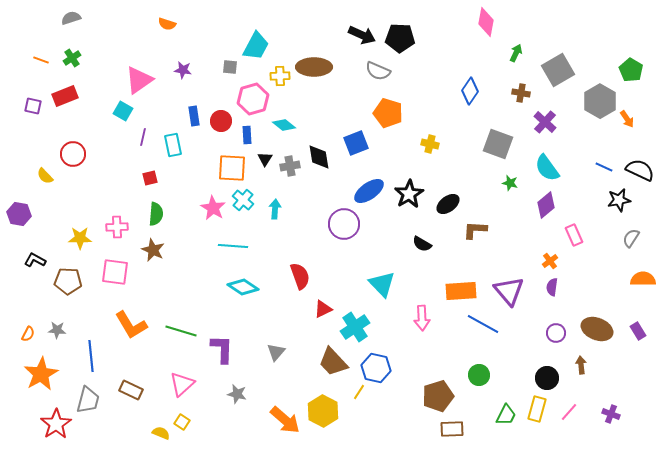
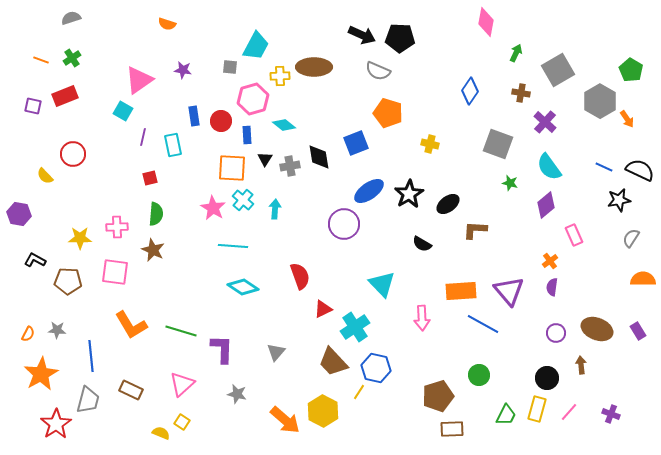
cyan semicircle at (547, 168): moved 2 px right, 1 px up
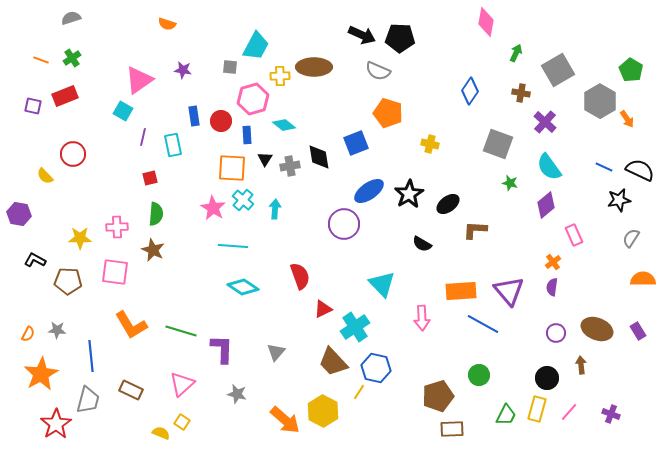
orange cross at (550, 261): moved 3 px right, 1 px down
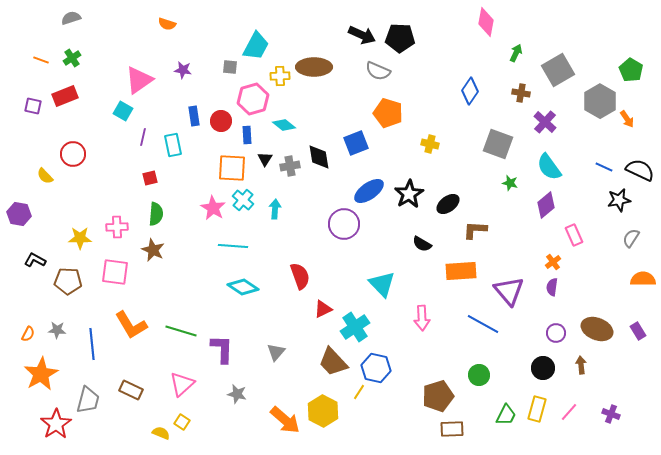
orange rectangle at (461, 291): moved 20 px up
blue line at (91, 356): moved 1 px right, 12 px up
black circle at (547, 378): moved 4 px left, 10 px up
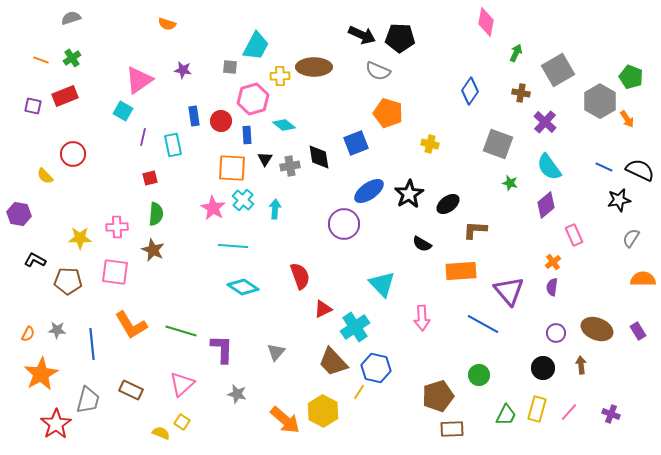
green pentagon at (631, 70): moved 7 px down; rotated 10 degrees counterclockwise
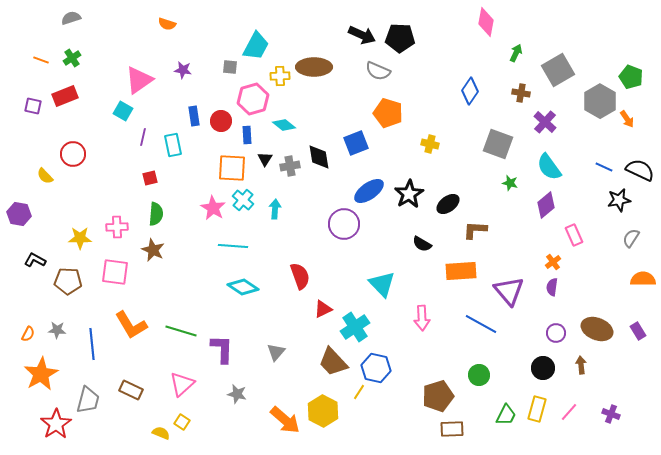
blue line at (483, 324): moved 2 px left
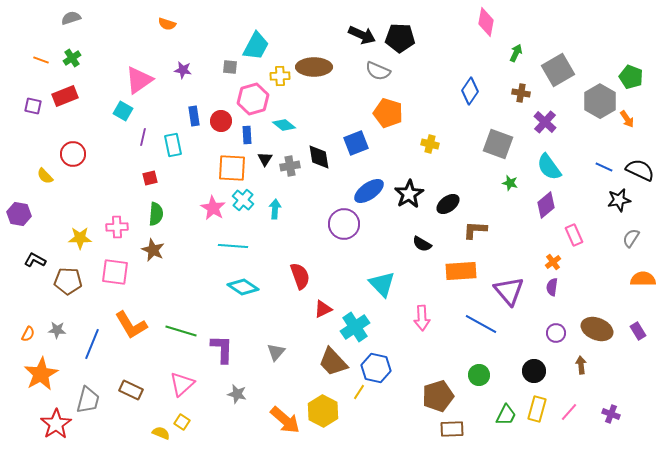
blue line at (92, 344): rotated 28 degrees clockwise
black circle at (543, 368): moved 9 px left, 3 px down
